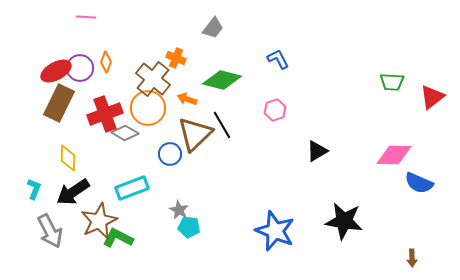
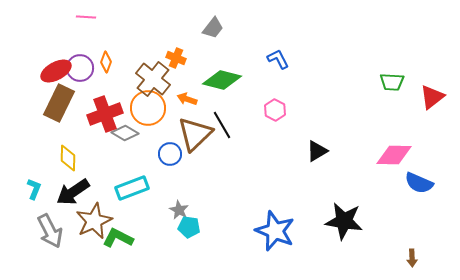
pink hexagon: rotated 15 degrees counterclockwise
brown star: moved 5 px left
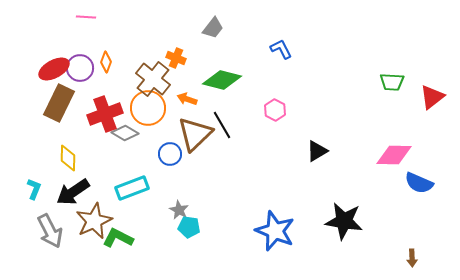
blue L-shape: moved 3 px right, 10 px up
red ellipse: moved 2 px left, 2 px up
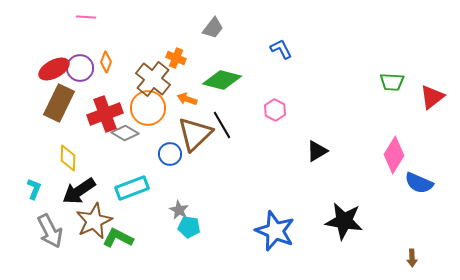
pink diamond: rotated 60 degrees counterclockwise
black arrow: moved 6 px right, 1 px up
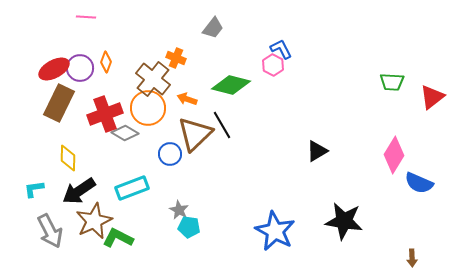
green diamond: moved 9 px right, 5 px down
pink hexagon: moved 2 px left, 45 px up
cyan L-shape: rotated 120 degrees counterclockwise
blue star: rotated 6 degrees clockwise
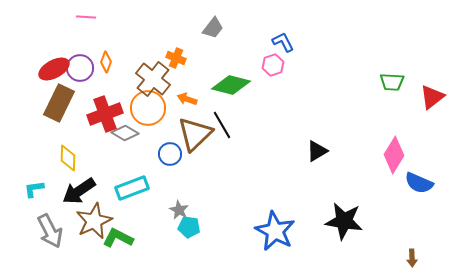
blue L-shape: moved 2 px right, 7 px up
pink hexagon: rotated 15 degrees clockwise
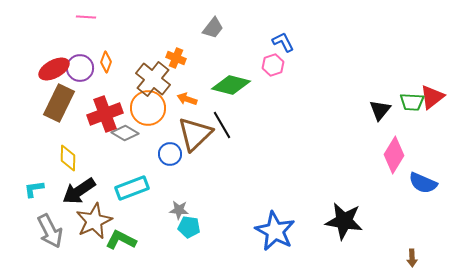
green trapezoid: moved 20 px right, 20 px down
black triangle: moved 63 px right, 41 px up; rotated 20 degrees counterclockwise
blue semicircle: moved 4 px right
gray star: rotated 24 degrees counterclockwise
green L-shape: moved 3 px right, 2 px down
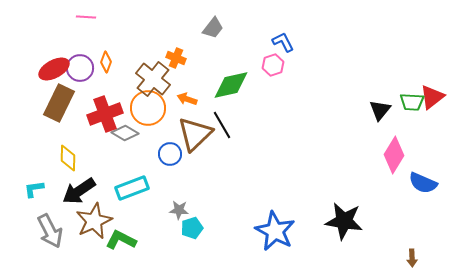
green diamond: rotated 27 degrees counterclockwise
cyan pentagon: moved 3 px right, 1 px down; rotated 25 degrees counterclockwise
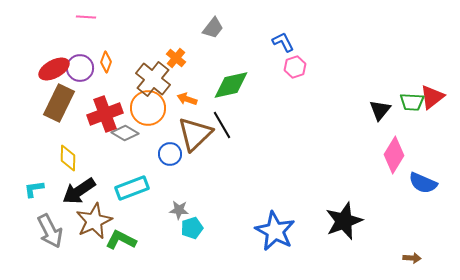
orange cross: rotated 18 degrees clockwise
pink hexagon: moved 22 px right, 2 px down
black star: rotated 30 degrees counterclockwise
brown arrow: rotated 84 degrees counterclockwise
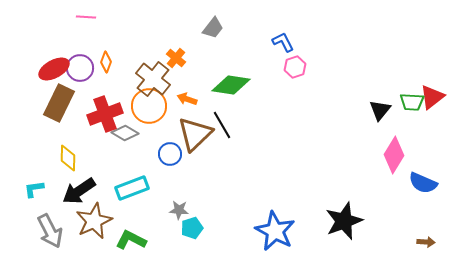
green diamond: rotated 21 degrees clockwise
orange circle: moved 1 px right, 2 px up
green L-shape: moved 10 px right
brown arrow: moved 14 px right, 16 px up
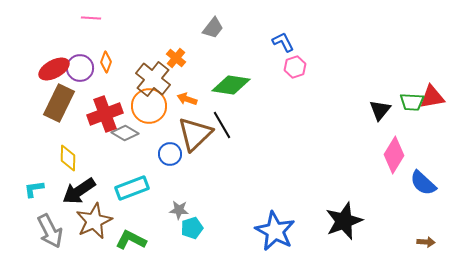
pink line: moved 5 px right, 1 px down
red triangle: rotated 28 degrees clockwise
blue semicircle: rotated 20 degrees clockwise
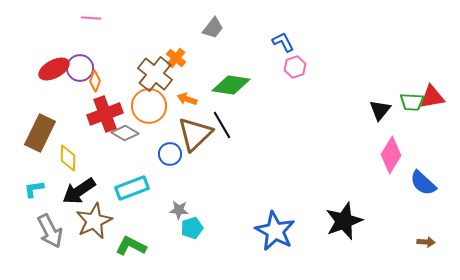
orange diamond: moved 11 px left, 19 px down
brown cross: moved 2 px right, 5 px up
brown rectangle: moved 19 px left, 30 px down
pink diamond: moved 3 px left
green L-shape: moved 6 px down
